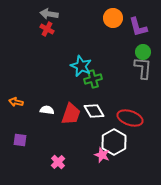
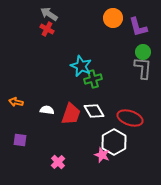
gray arrow: rotated 24 degrees clockwise
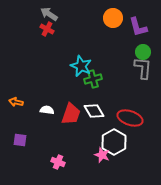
pink cross: rotated 24 degrees counterclockwise
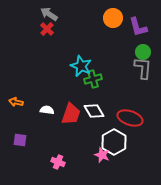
red cross: rotated 16 degrees clockwise
